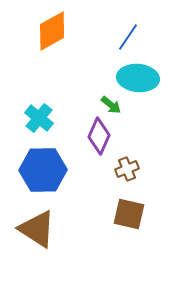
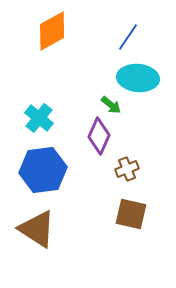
blue hexagon: rotated 6 degrees counterclockwise
brown square: moved 2 px right
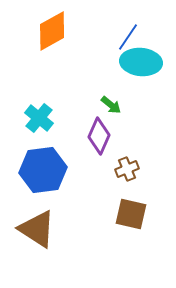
cyan ellipse: moved 3 px right, 16 px up
